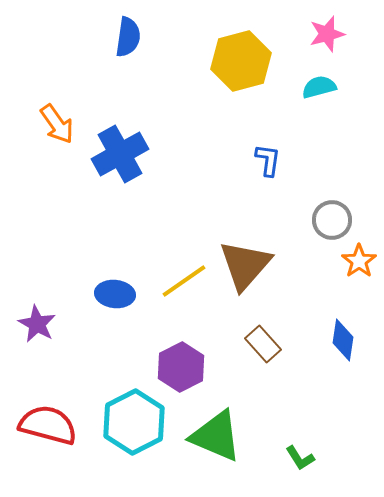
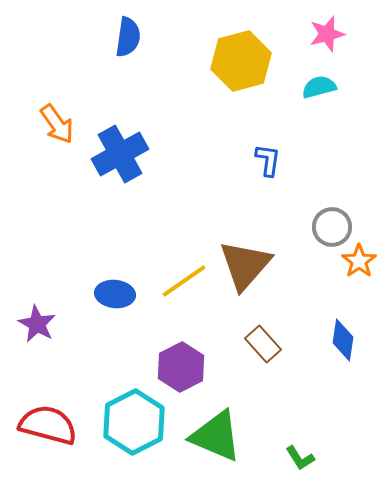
gray circle: moved 7 px down
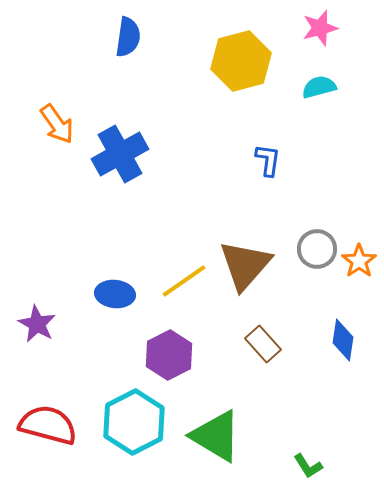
pink star: moved 7 px left, 6 px up
gray circle: moved 15 px left, 22 px down
purple hexagon: moved 12 px left, 12 px up
green triangle: rotated 8 degrees clockwise
green L-shape: moved 8 px right, 8 px down
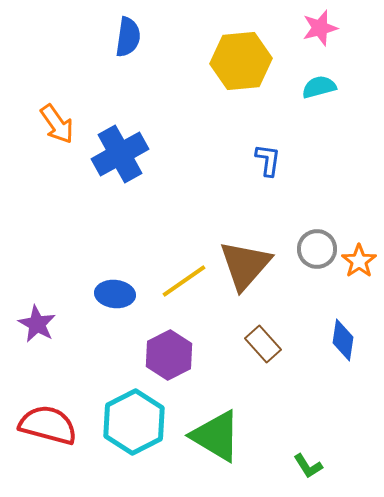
yellow hexagon: rotated 10 degrees clockwise
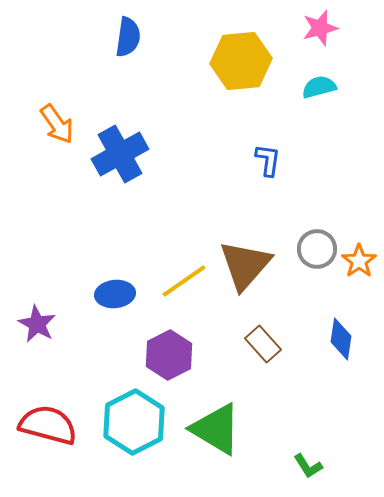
blue ellipse: rotated 12 degrees counterclockwise
blue diamond: moved 2 px left, 1 px up
green triangle: moved 7 px up
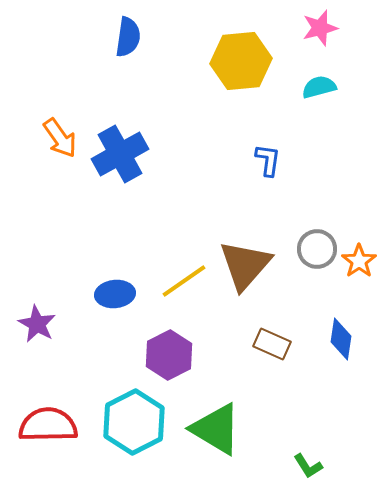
orange arrow: moved 3 px right, 14 px down
brown rectangle: moved 9 px right; rotated 24 degrees counterclockwise
red semicircle: rotated 16 degrees counterclockwise
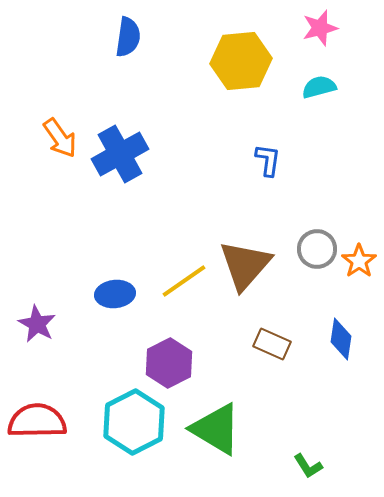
purple hexagon: moved 8 px down
red semicircle: moved 11 px left, 4 px up
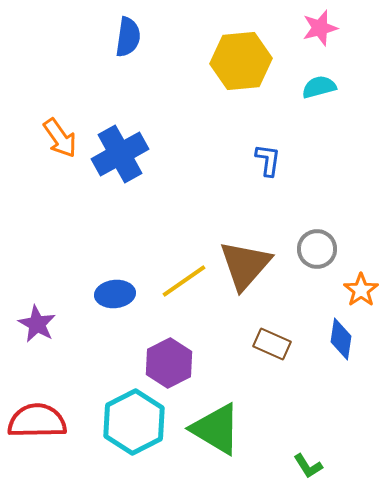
orange star: moved 2 px right, 29 px down
